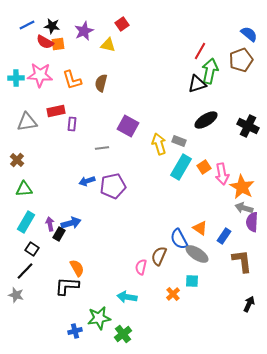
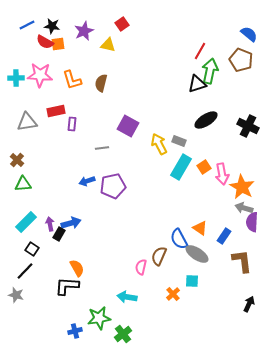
brown pentagon at (241, 60): rotated 30 degrees counterclockwise
yellow arrow at (159, 144): rotated 10 degrees counterclockwise
green triangle at (24, 189): moved 1 px left, 5 px up
cyan rectangle at (26, 222): rotated 15 degrees clockwise
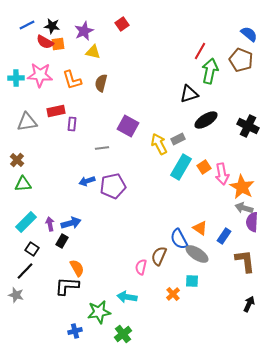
yellow triangle at (108, 45): moved 15 px left, 7 px down
black triangle at (197, 84): moved 8 px left, 10 px down
gray rectangle at (179, 141): moved 1 px left, 2 px up; rotated 48 degrees counterclockwise
black rectangle at (59, 234): moved 3 px right, 7 px down
brown L-shape at (242, 261): moved 3 px right
green star at (99, 318): moved 6 px up
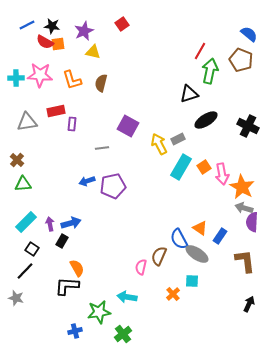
blue rectangle at (224, 236): moved 4 px left
gray star at (16, 295): moved 3 px down
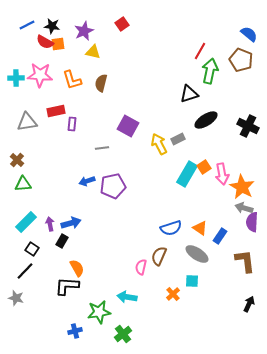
cyan rectangle at (181, 167): moved 6 px right, 7 px down
blue semicircle at (179, 239): moved 8 px left, 11 px up; rotated 80 degrees counterclockwise
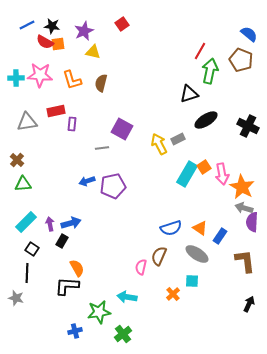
purple square at (128, 126): moved 6 px left, 3 px down
black line at (25, 271): moved 2 px right, 2 px down; rotated 42 degrees counterclockwise
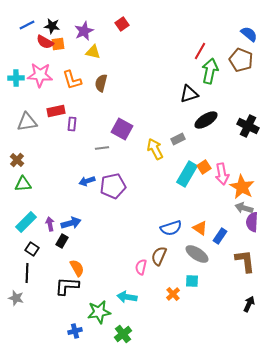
yellow arrow at (159, 144): moved 4 px left, 5 px down
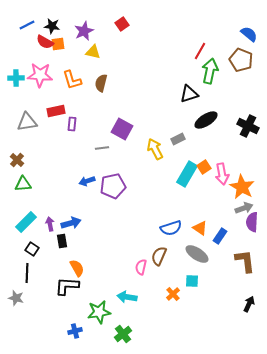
gray arrow at (244, 208): rotated 144 degrees clockwise
black rectangle at (62, 241): rotated 40 degrees counterclockwise
